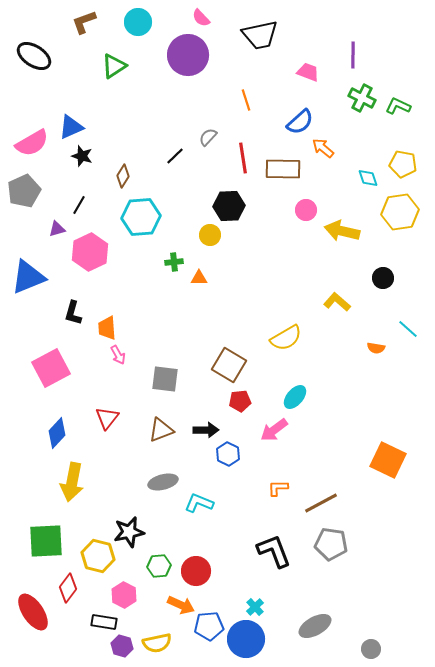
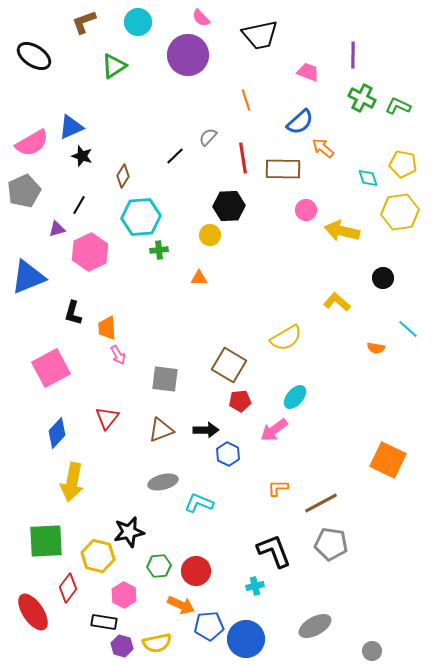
green cross at (174, 262): moved 15 px left, 12 px up
cyan cross at (255, 607): moved 21 px up; rotated 30 degrees clockwise
gray circle at (371, 649): moved 1 px right, 2 px down
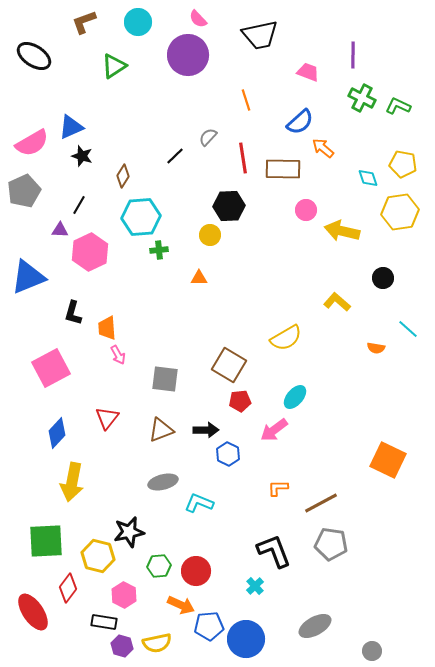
pink semicircle at (201, 18): moved 3 px left, 1 px down
purple triangle at (57, 229): moved 3 px right, 1 px down; rotated 18 degrees clockwise
cyan cross at (255, 586): rotated 30 degrees counterclockwise
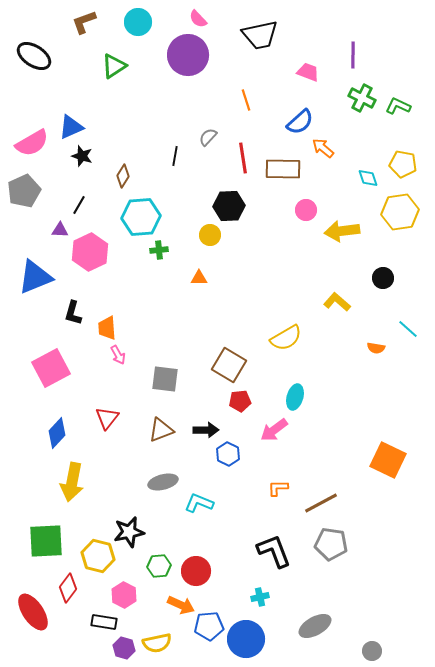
black line at (175, 156): rotated 36 degrees counterclockwise
yellow arrow at (342, 231): rotated 20 degrees counterclockwise
blue triangle at (28, 277): moved 7 px right
cyan ellipse at (295, 397): rotated 25 degrees counterclockwise
cyan cross at (255, 586): moved 5 px right, 11 px down; rotated 30 degrees clockwise
purple hexagon at (122, 646): moved 2 px right, 2 px down
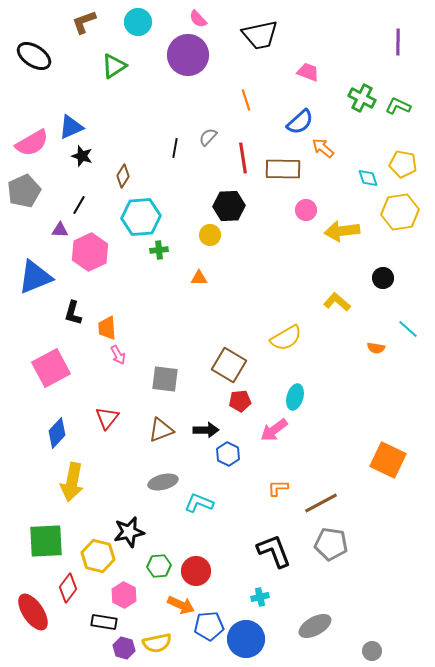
purple line at (353, 55): moved 45 px right, 13 px up
black line at (175, 156): moved 8 px up
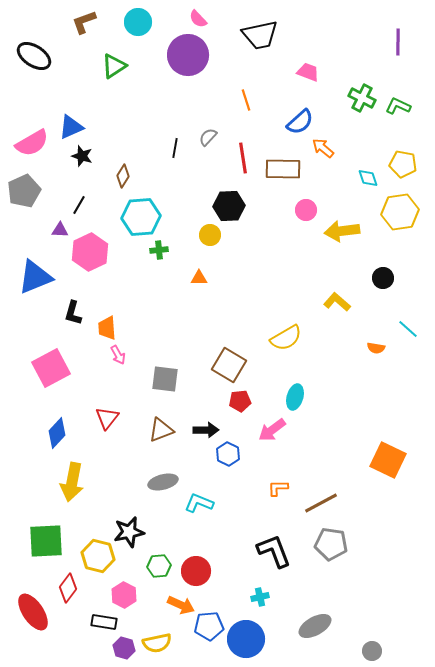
pink arrow at (274, 430): moved 2 px left
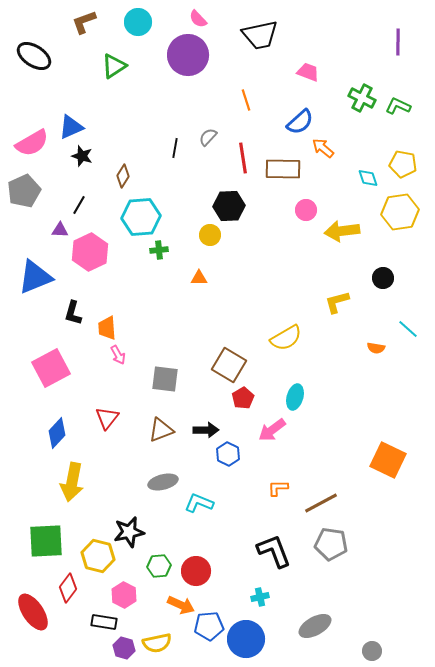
yellow L-shape at (337, 302): rotated 56 degrees counterclockwise
red pentagon at (240, 401): moved 3 px right, 3 px up; rotated 25 degrees counterclockwise
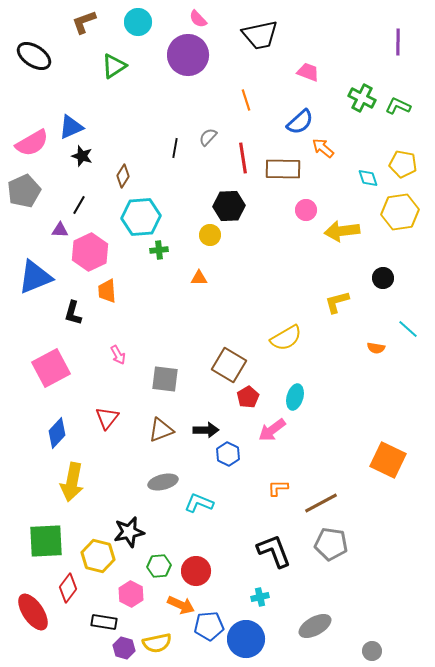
orange trapezoid at (107, 328): moved 37 px up
red pentagon at (243, 398): moved 5 px right, 1 px up
pink hexagon at (124, 595): moved 7 px right, 1 px up
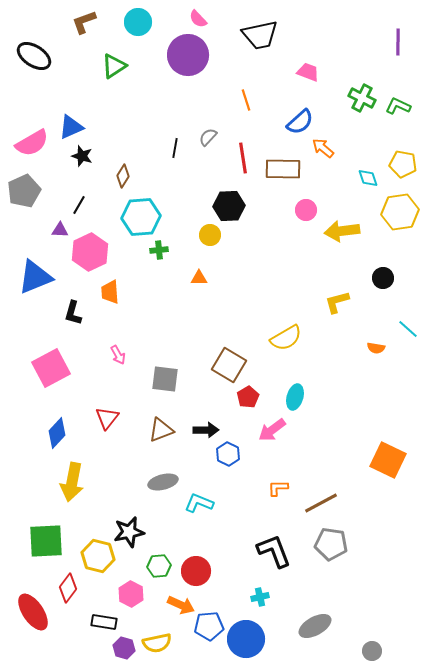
orange trapezoid at (107, 291): moved 3 px right, 1 px down
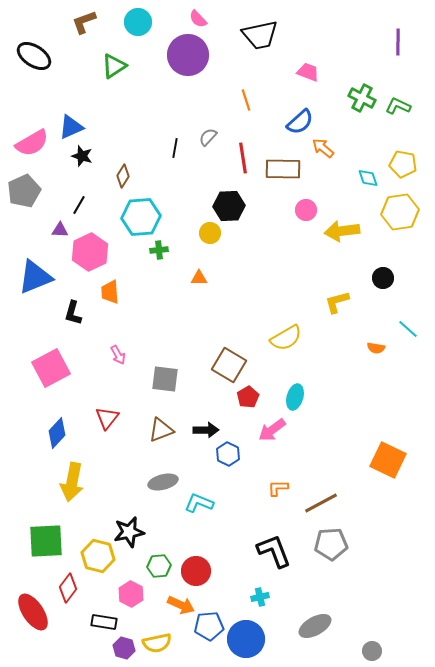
yellow circle at (210, 235): moved 2 px up
gray pentagon at (331, 544): rotated 12 degrees counterclockwise
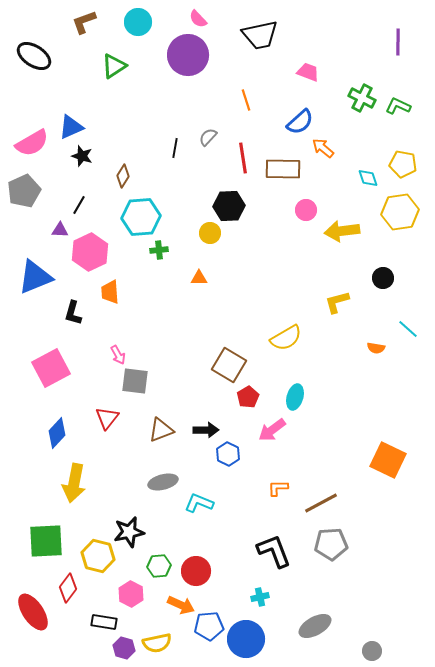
gray square at (165, 379): moved 30 px left, 2 px down
yellow arrow at (72, 482): moved 2 px right, 1 px down
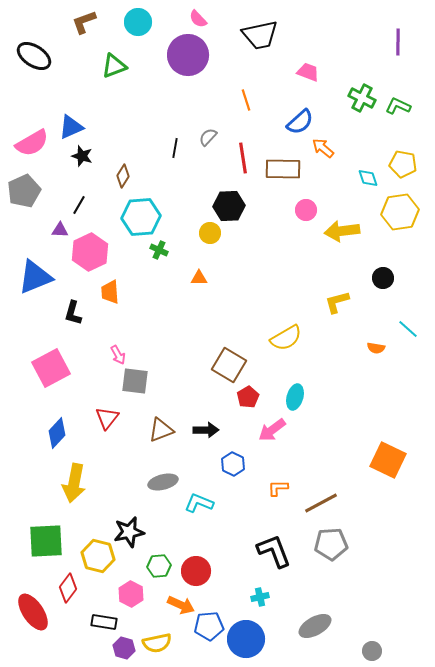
green triangle at (114, 66): rotated 12 degrees clockwise
green cross at (159, 250): rotated 30 degrees clockwise
blue hexagon at (228, 454): moved 5 px right, 10 px down
